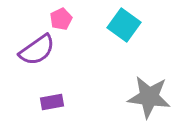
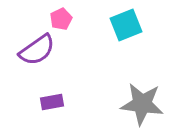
cyan square: moved 2 px right; rotated 32 degrees clockwise
gray star: moved 7 px left, 7 px down
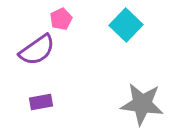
cyan square: rotated 24 degrees counterclockwise
purple rectangle: moved 11 px left
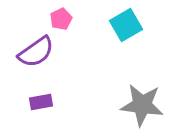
cyan square: rotated 16 degrees clockwise
purple semicircle: moved 1 px left, 2 px down
gray star: moved 1 px down
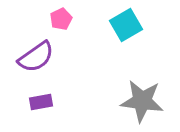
purple semicircle: moved 5 px down
gray star: moved 4 px up
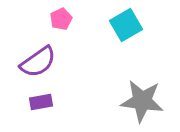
purple semicircle: moved 2 px right, 5 px down
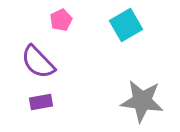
pink pentagon: moved 1 px down
purple semicircle: rotated 81 degrees clockwise
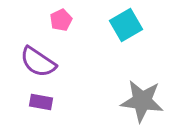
purple semicircle: rotated 12 degrees counterclockwise
purple rectangle: rotated 20 degrees clockwise
